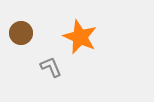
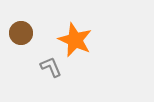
orange star: moved 5 px left, 3 px down
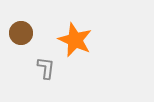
gray L-shape: moved 5 px left, 1 px down; rotated 30 degrees clockwise
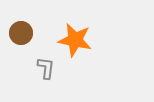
orange star: rotated 12 degrees counterclockwise
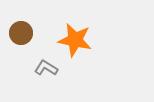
gray L-shape: rotated 65 degrees counterclockwise
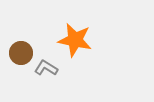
brown circle: moved 20 px down
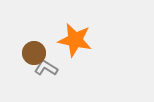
brown circle: moved 13 px right
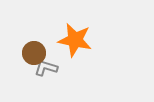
gray L-shape: rotated 15 degrees counterclockwise
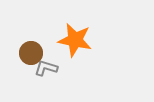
brown circle: moved 3 px left
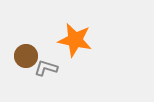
brown circle: moved 5 px left, 3 px down
